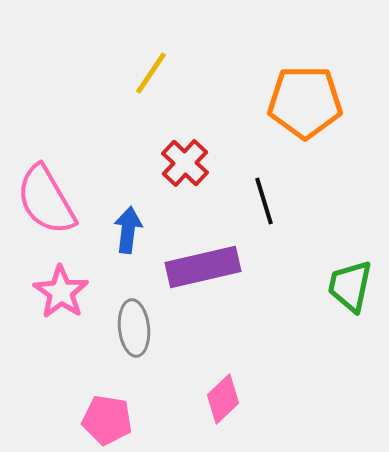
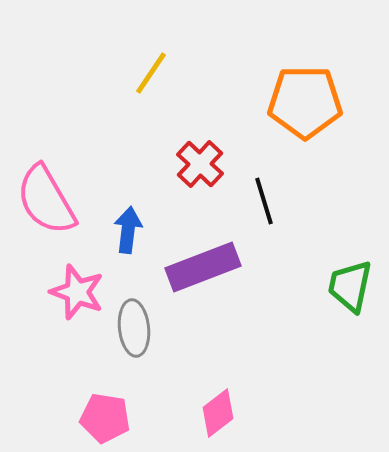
red cross: moved 15 px right, 1 px down
purple rectangle: rotated 8 degrees counterclockwise
pink star: moved 16 px right; rotated 14 degrees counterclockwise
pink diamond: moved 5 px left, 14 px down; rotated 6 degrees clockwise
pink pentagon: moved 2 px left, 2 px up
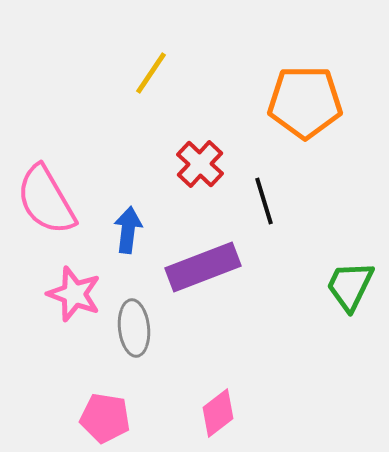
green trapezoid: rotated 14 degrees clockwise
pink star: moved 3 px left, 2 px down
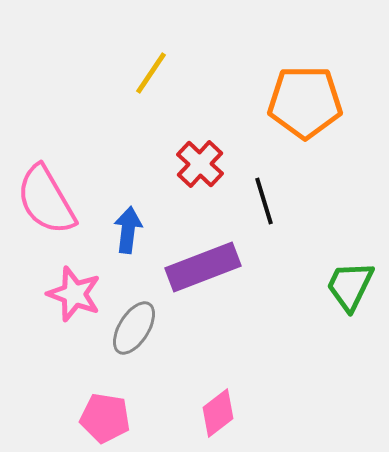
gray ellipse: rotated 38 degrees clockwise
